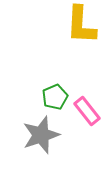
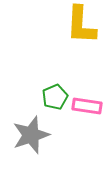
pink rectangle: moved 5 px up; rotated 44 degrees counterclockwise
gray star: moved 10 px left
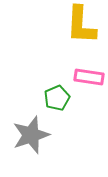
green pentagon: moved 2 px right, 1 px down
pink rectangle: moved 2 px right, 29 px up
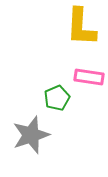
yellow L-shape: moved 2 px down
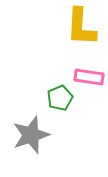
green pentagon: moved 3 px right
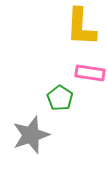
pink rectangle: moved 1 px right, 4 px up
green pentagon: rotated 15 degrees counterclockwise
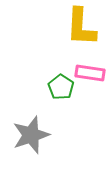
green pentagon: moved 1 px right, 11 px up
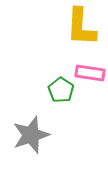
green pentagon: moved 3 px down
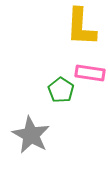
gray star: rotated 24 degrees counterclockwise
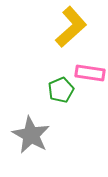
yellow L-shape: moved 10 px left; rotated 135 degrees counterclockwise
green pentagon: rotated 15 degrees clockwise
